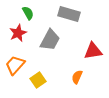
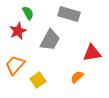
red star: moved 2 px up
red triangle: moved 1 px left, 2 px down
orange semicircle: rotated 24 degrees clockwise
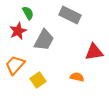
gray rectangle: moved 1 px right, 1 px down; rotated 10 degrees clockwise
gray trapezoid: moved 6 px left
red triangle: moved 2 px right, 1 px up
orange semicircle: rotated 56 degrees clockwise
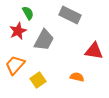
red triangle: moved 1 px up; rotated 18 degrees clockwise
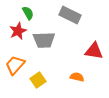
gray trapezoid: rotated 60 degrees clockwise
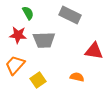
red star: moved 4 px down; rotated 30 degrees clockwise
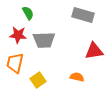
gray rectangle: moved 13 px right; rotated 10 degrees counterclockwise
red triangle: rotated 18 degrees counterclockwise
orange trapezoid: moved 2 px up; rotated 30 degrees counterclockwise
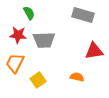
green semicircle: moved 1 px right
orange trapezoid: rotated 15 degrees clockwise
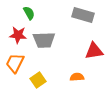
orange semicircle: rotated 16 degrees counterclockwise
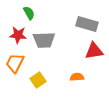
gray rectangle: moved 4 px right, 9 px down
